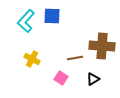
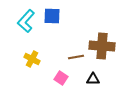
brown line: moved 1 px right, 1 px up
black triangle: rotated 32 degrees clockwise
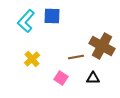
brown cross: rotated 25 degrees clockwise
yellow cross: rotated 21 degrees clockwise
black triangle: moved 1 px up
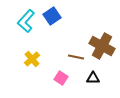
blue square: rotated 36 degrees counterclockwise
brown line: rotated 21 degrees clockwise
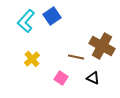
black triangle: rotated 24 degrees clockwise
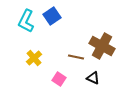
cyan L-shape: rotated 15 degrees counterclockwise
yellow cross: moved 2 px right, 1 px up
pink square: moved 2 px left, 1 px down
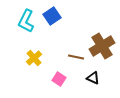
brown cross: rotated 30 degrees clockwise
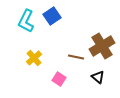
black triangle: moved 5 px right, 1 px up; rotated 16 degrees clockwise
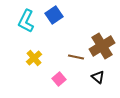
blue square: moved 2 px right, 1 px up
pink square: rotated 16 degrees clockwise
